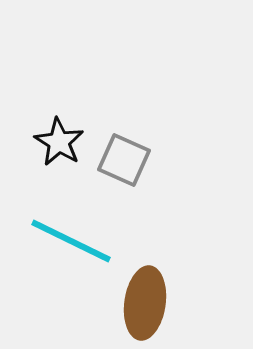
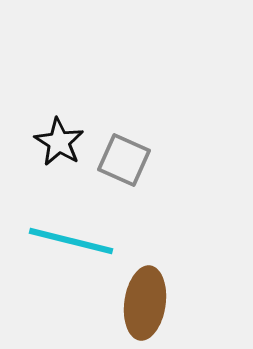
cyan line: rotated 12 degrees counterclockwise
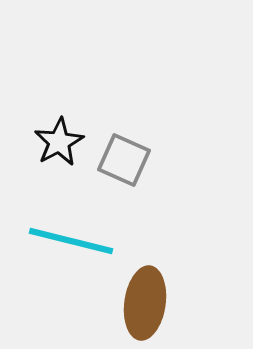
black star: rotated 12 degrees clockwise
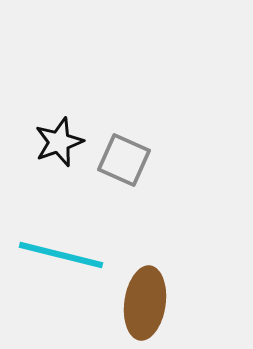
black star: rotated 9 degrees clockwise
cyan line: moved 10 px left, 14 px down
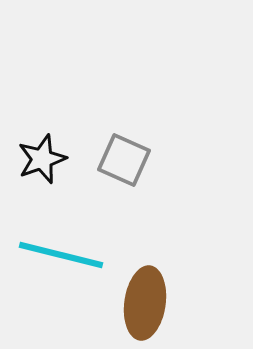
black star: moved 17 px left, 17 px down
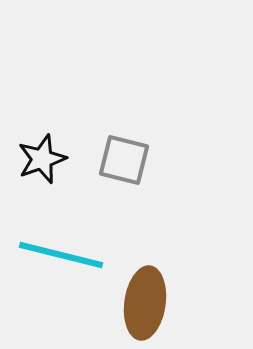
gray square: rotated 10 degrees counterclockwise
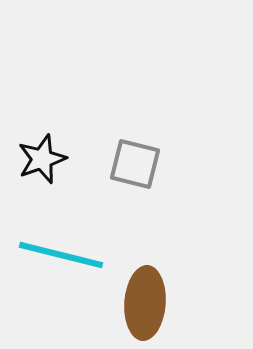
gray square: moved 11 px right, 4 px down
brown ellipse: rotated 4 degrees counterclockwise
